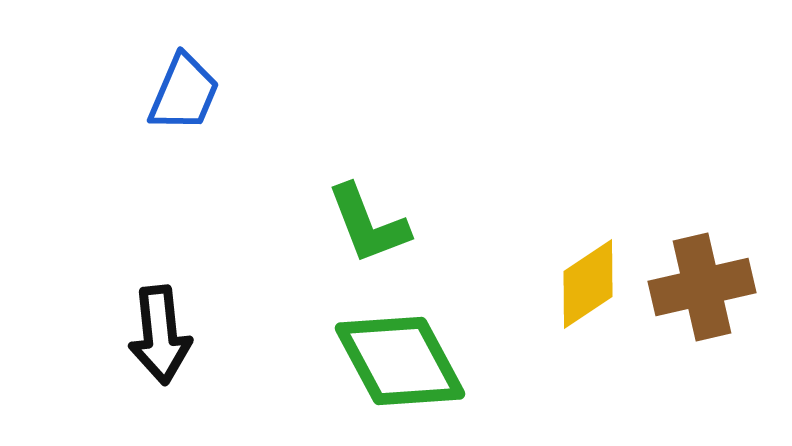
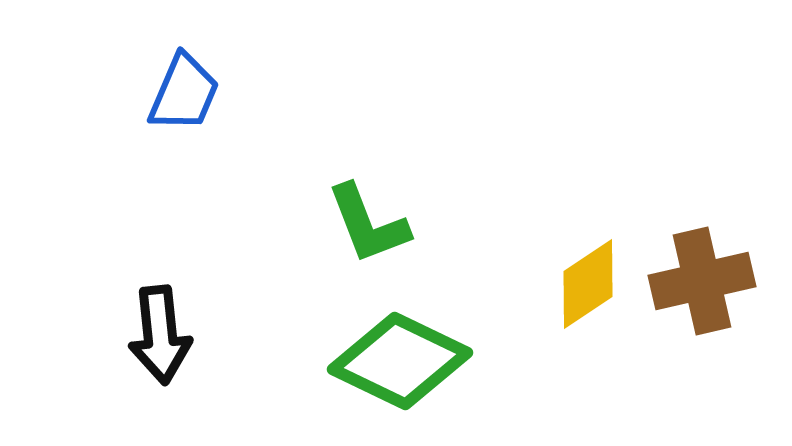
brown cross: moved 6 px up
green diamond: rotated 36 degrees counterclockwise
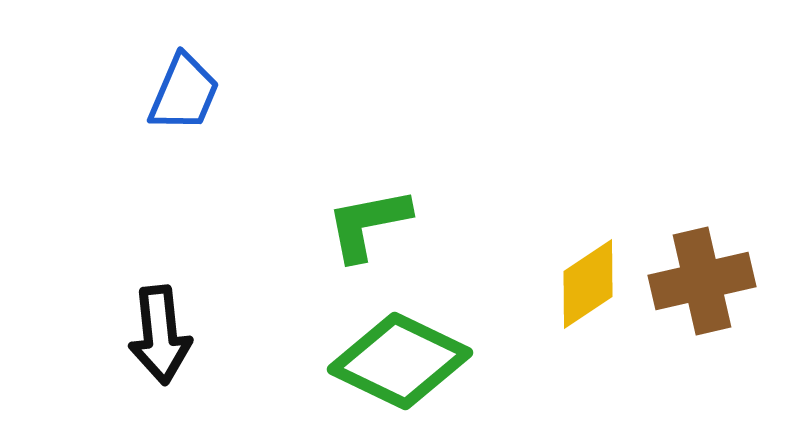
green L-shape: rotated 100 degrees clockwise
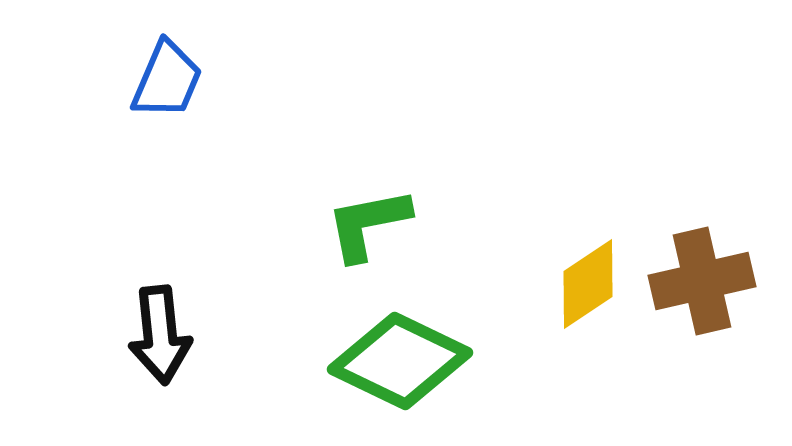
blue trapezoid: moved 17 px left, 13 px up
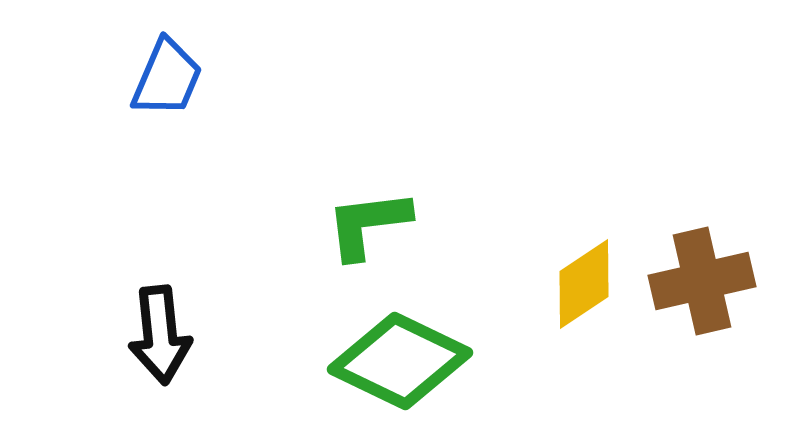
blue trapezoid: moved 2 px up
green L-shape: rotated 4 degrees clockwise
yellow diamond: moved 4 px left
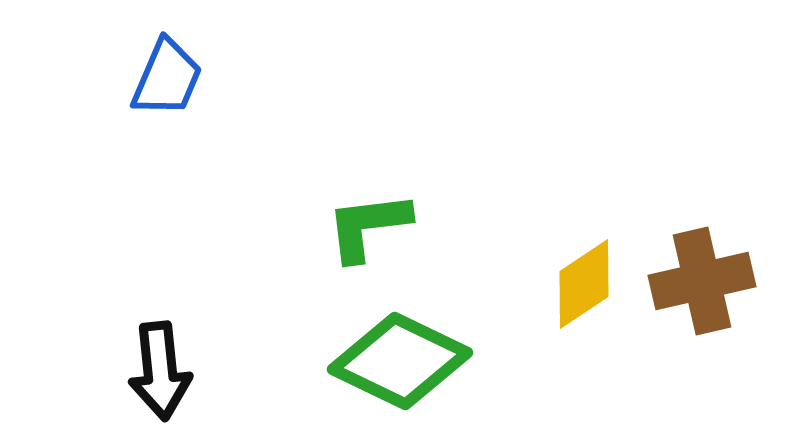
green L-shape: moved 2 px down
black arrow: moved 36 px down
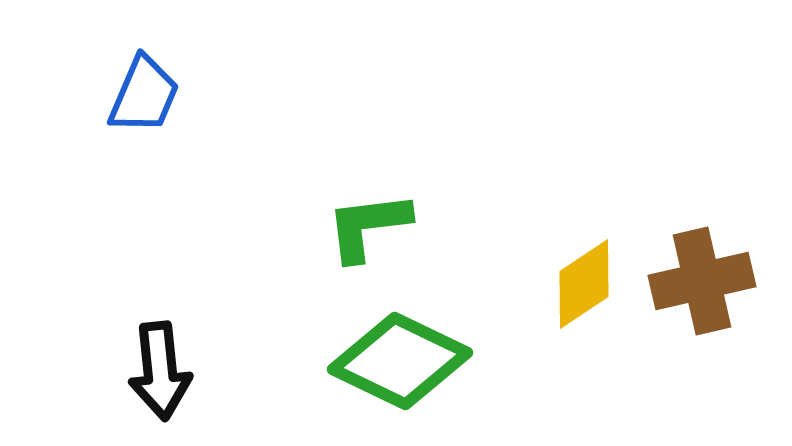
blue trapezoid: moved 23 px left, 17 px down
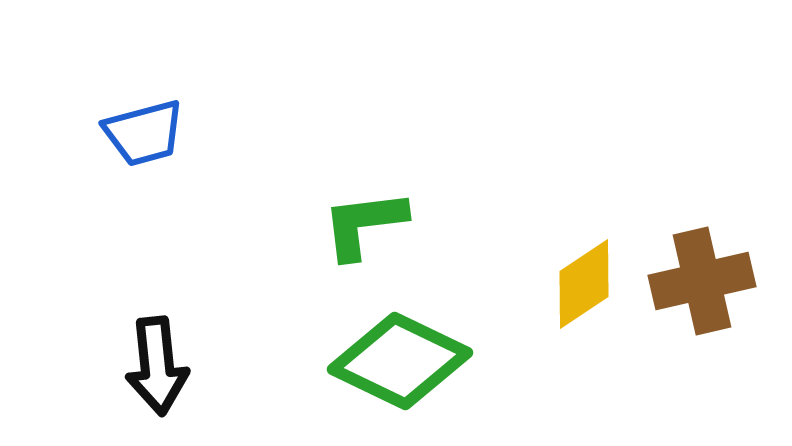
blue trapezoid: moved 38 px down; rotated 52 degrees clockwise
green L-shape: moved 4 px left, 2 px up
black arrow: moved 3 px left, 5 px up
